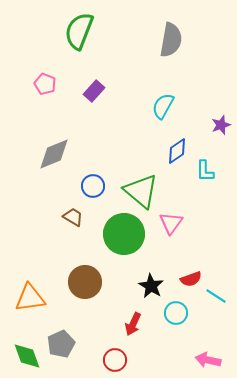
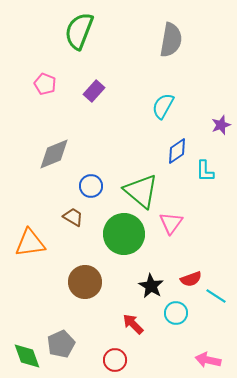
blue circle: moved 2 px left
orange triangle: moved 55 px up
red arrow: rotated 110 degrees clockwise
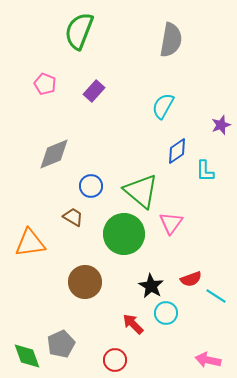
cyan circle: moved 10 px left
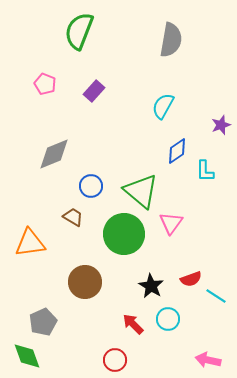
cyan circle: moved 2 px right, 6 px down
gray pentagon: moved 18 px left, 22 px up
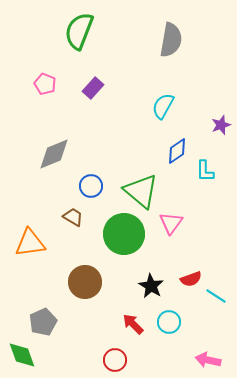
purple rectangle: moved 1 px left, 3 px up
cyan circle: moved 1 px right, 3 px down
green diamond: moved 5 px left, 1 px up
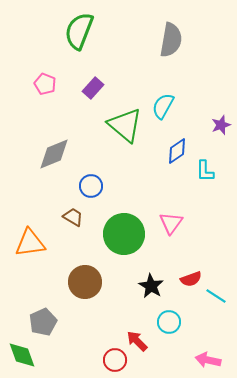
green triangle: moved 16 px left, 66 px up
red arrow: moved 4 px right, 17 px down
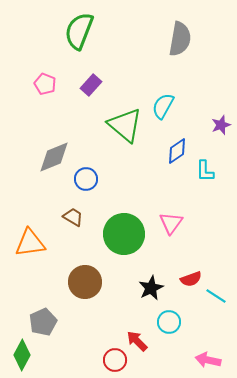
gray semicircle: moved 9 px right, 1 px up
purple rectangle: moved 2 px left, 3 px up
gray diamond: moved 3 px down
blue circle: moved 5 px left, 7 px up
black star: moved 2 px down; rotated 15 degrees clockwise
green diamond: rotated 48 degrees clockwise
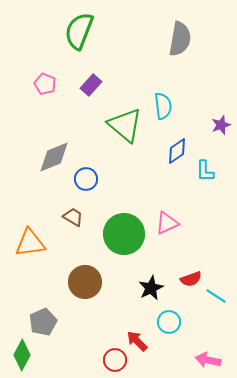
cyan semicircle: rotated 144 degrees clockwise
pink triangle: moved 4 px left; rotated 30 degrees clockwise
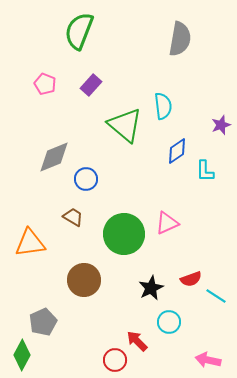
brown circle: moved 1 px left, 2 px up
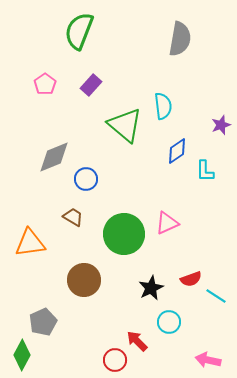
pink pentagon: rotated 15 degrees clockwise
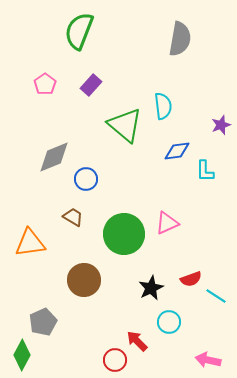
blue diamond: rotated 28 degrees clockwise
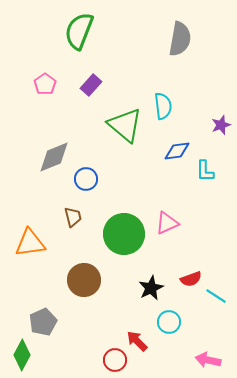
brown trapezoid: rotated 45 degrees clockwise
